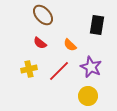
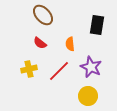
orange semicircle: moved 1 px up; rotated 40 degrees clockwise
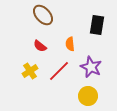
red semicircle: moved 3 px down
yellow cross: moved 1 px right, 2 px down; rotated 21 degrees counterclockwise
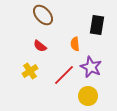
orange semicircle: moved 5 px right
red line: moved 5 px right, 4 px down
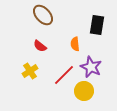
yellow circle: moved 4 px left, 5 px up
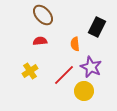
black rectangle: moved 2 px down; rotated 18 degrees clockwise
red semicircle: moved 5 px up; rotated 136 degrees clockwise
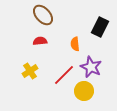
black rectangle: moved 3 px right
